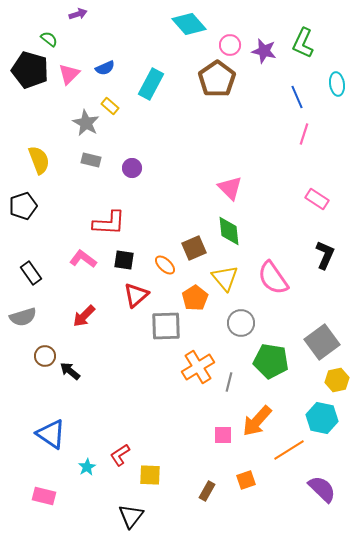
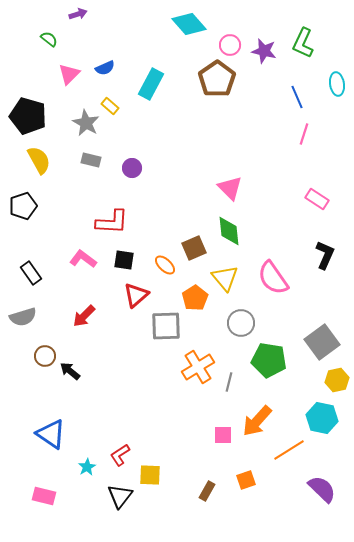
black pentagon at (30, 70): moved 2 px left, 46 px down
yellow semicircle at (39, 160): rotated 8 degrees counterclockwise
red L-shape at (109, 223): moved 3 px right, 1 px up
green pentagon at (271, 361): moved 2 px left, 1 px up
black triangle at (131, 516): moved 11 px left, 20 px up
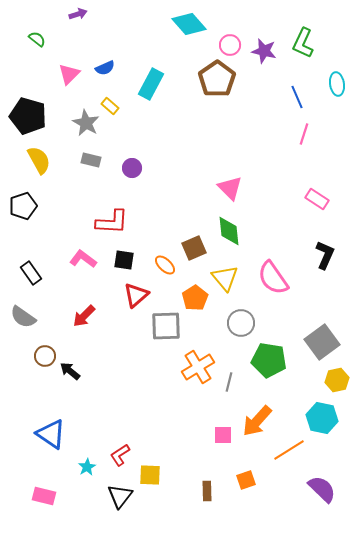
green semicircle at (49, 39): moved 12 px left
gray semicircle at (23, 317): rotated 52 degrees clockwise
brown rectangle at (207, 491): rotated 30 degrees counterclockwise
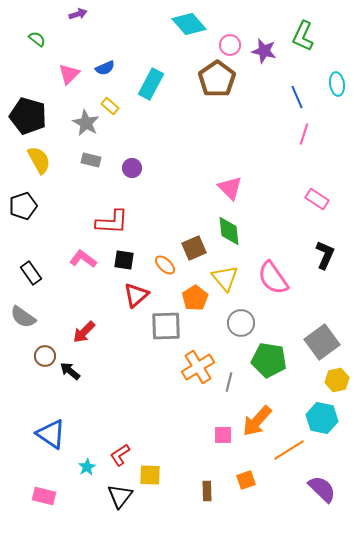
green L-shape at (303, 43): moved 7 px up
red arrow at (84, 316): moved 16 px down
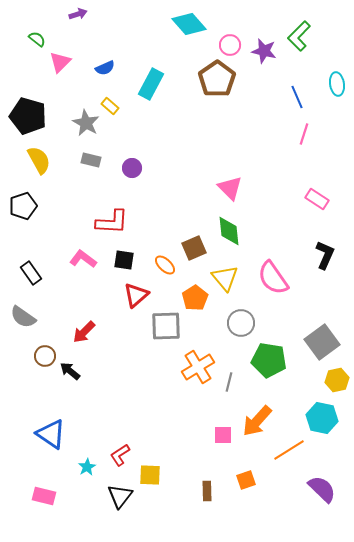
green L-shape at (303, 36): moved 4 px left; rotated 20 degrees clockwise
pink triangle at (69, 74): moved 9 px left, 12 px up
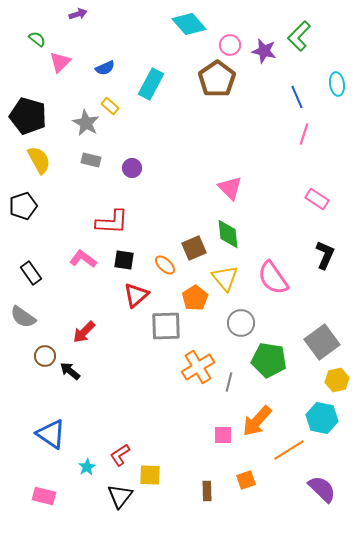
green diamond at (229, 231): moved 1 px left, 3 px down
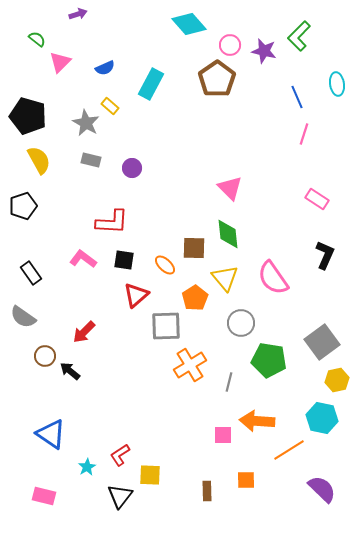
brown square at (194, 248): rotated 25 degrees clockwise
orange cross at (198, 367): moved 8 px left, 2 px up
orange arrow at (257, 421): rotated 52 degrees clockwise
orange square at (246, 480): rotated 18 degrees clockwise
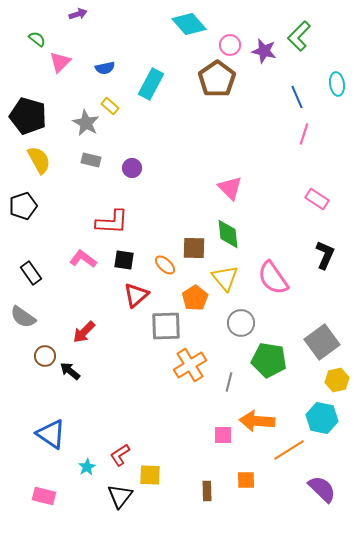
blue semicircle at (105, 68): rotated 12 degrees clockwise
